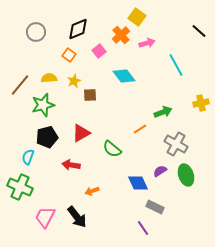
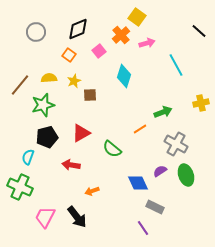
cyan diamond: rotated 55 degrees clockwise
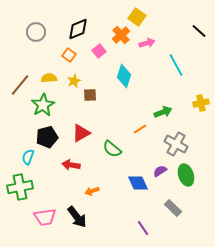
green star: rotated 15 degrees counterclockwise
green cross: rotated 35 degrees counterclockwise
gray rectangle: moved 18 px right, 1 px down; rotated 18 degrees clockwise
pink trapezoid: rotated 125 degrees counterclockwise
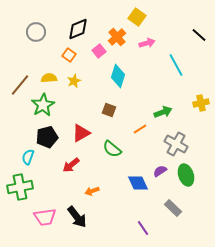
black line: moved 4 px down
orange cross: moved 4 px left, 2 px down
cyan diamond: moved 6 px left
brown square: moved 19 px right, 15 px down; rotated 24 degrees clockwise
red arrow: rotated 48 degrees counterclockwise
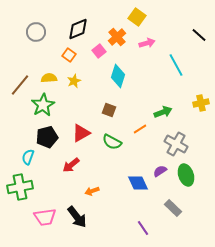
green semicircle: moved 7 px up; rotated 12 degrees counterclockwise
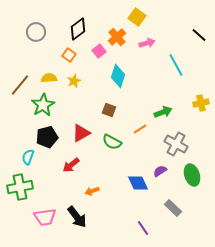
black diamond: rotated 15 degrees counterclockwise
green ellipse: moved 6 px right
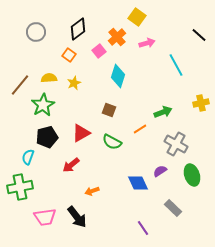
yellow star: moved 2 px down
